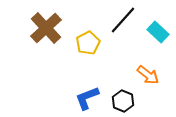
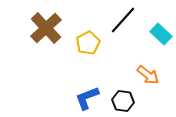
cyan rectangle: moved 3 px right, 2 px down
black hexagon: rotated 15 degrees counterclockwise
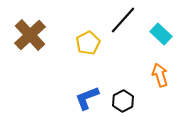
brown cross: moved 16 px left, 7 px down
orange arrow: moved 12 px right; rotated 145 degrees counterclockwise
black hexagon: rotated 25 degrees clockwise
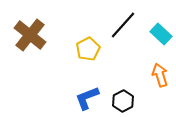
black line: moved 5 px down
brown cross: rotated 8 degrees counterclockwise
yellow pentagon: moved 6 px down
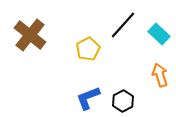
cyan rectangle: moved 2 px left
blue L-shape: moved 1 px right
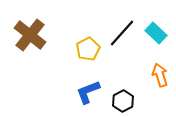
black line: moved 1 px left, 8 px down
cyan rectangle: moved 3 px left, 1 px up
blue L-shape: moved 6 px up
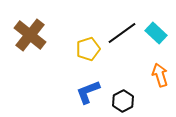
black line: rotated 12 degrees clockwise
yellow pentagon: rotated 10 degrees clockwise
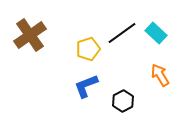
brown cross: rotated 16 degrees clockwise
orange arrow: rotated 15 degrees counterclockwise
blue L-shape: moved 2 px left, 6 px up
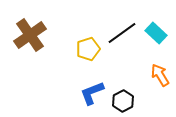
blue L-shape: moved 6 px right, 7 px down
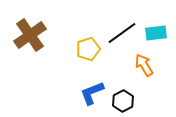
cyan rectangle: rotated 50 degrees counterclockwise
orange arrow: moved 16 px left, 10 px up
